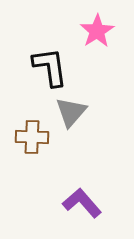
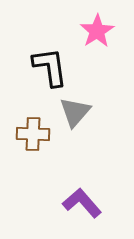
gray triangle: moved 4 px right
brown cross: moved 1 px right, 3 px up
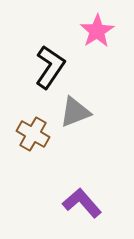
black L-shape: rotated 42 degrees clockwise
gray triangle: rotated 28 degrees clockwise
brown cross: rotated 28 degrees clockwise
